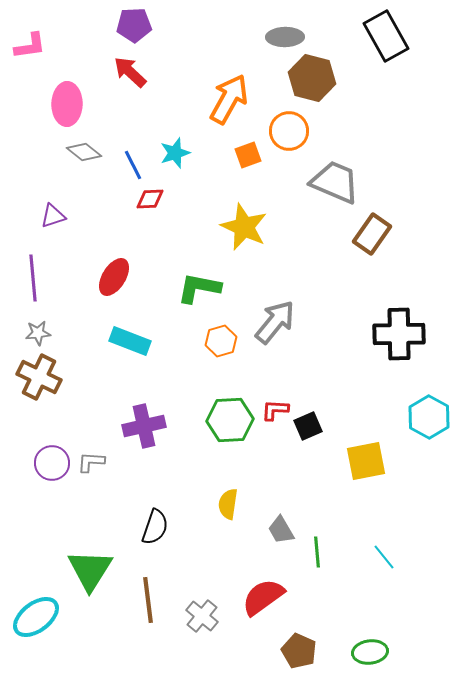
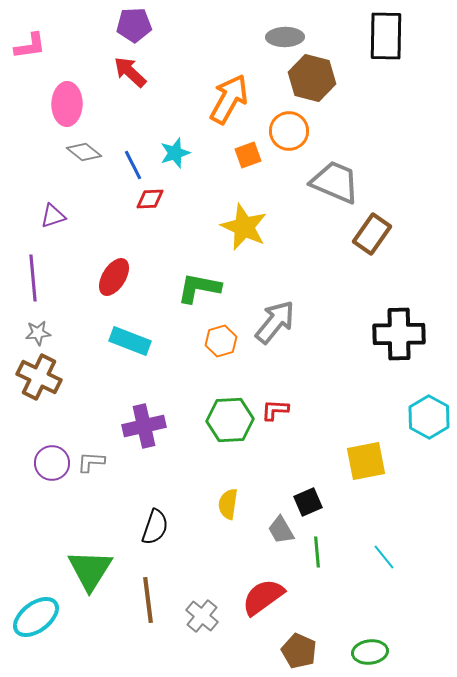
black rectangle at (386, 36): rotated 30 degrees clockwise
black square at (308, 426): moved 76 px down
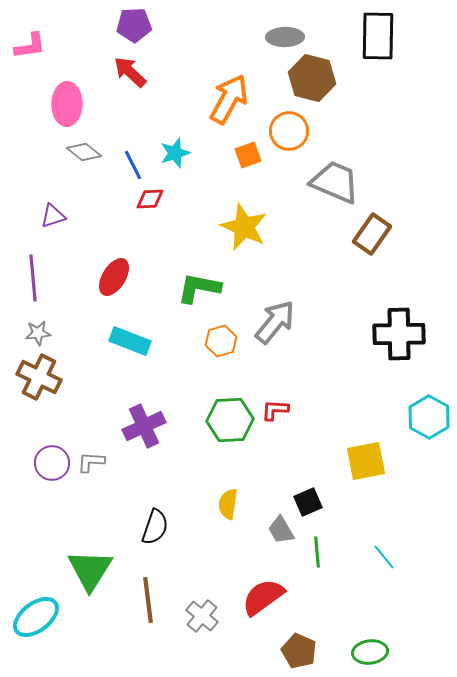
black rectangle at (386, 36): moved 8 px left
purple cross at (144, 426): rotated 12 degrees counterclockwise
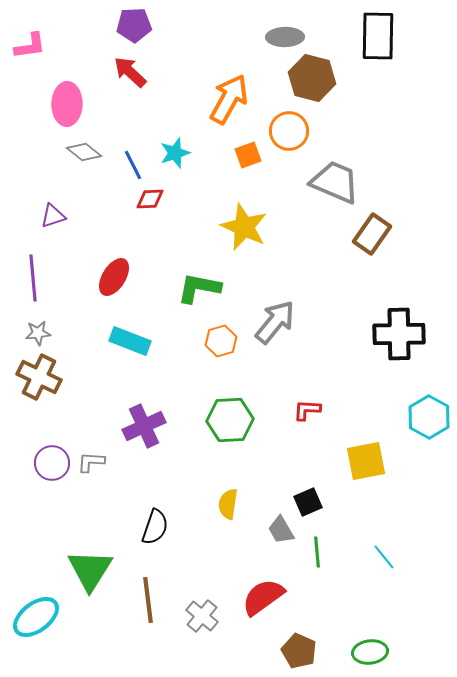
red L-shape at (275, 410): moved 32 px right
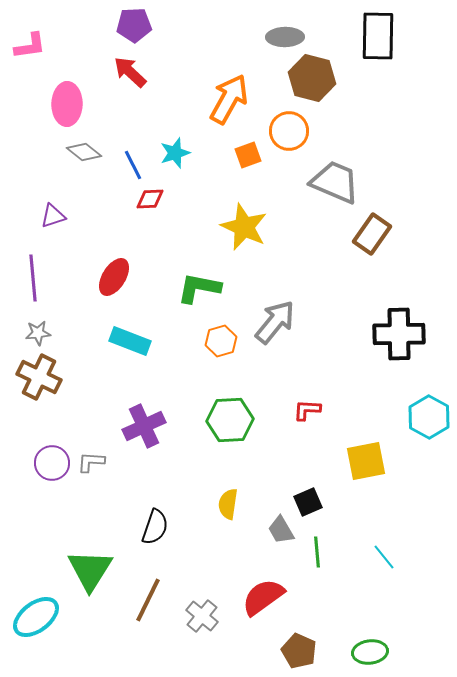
brown line at (148, 600): rotated 33 degrees clockwise
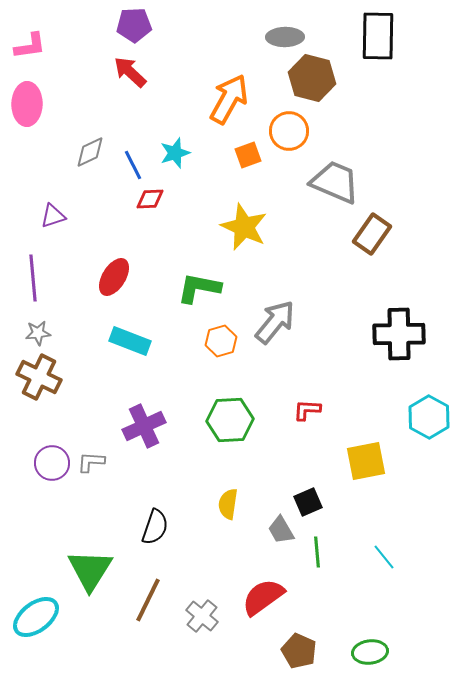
pink ellipse at (67, 104): moved 40 px left
gray diamond at (84, 152): moved 6 px right; rotated 64 degrees counterclockwise
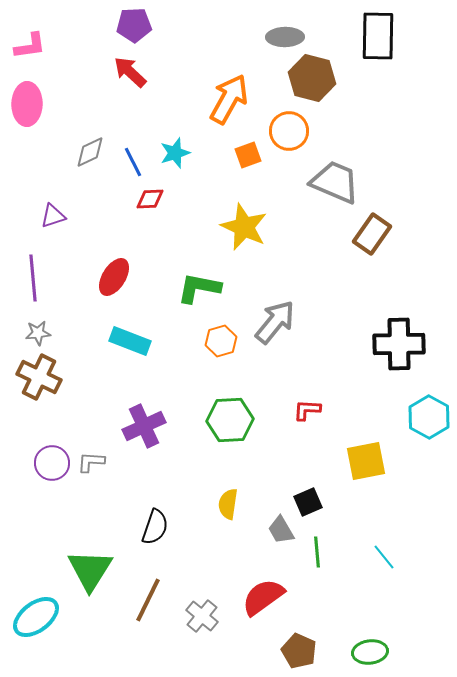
blue line at (133, 165): moved 3 px up
black cross at (399, 334): moved 10 px down
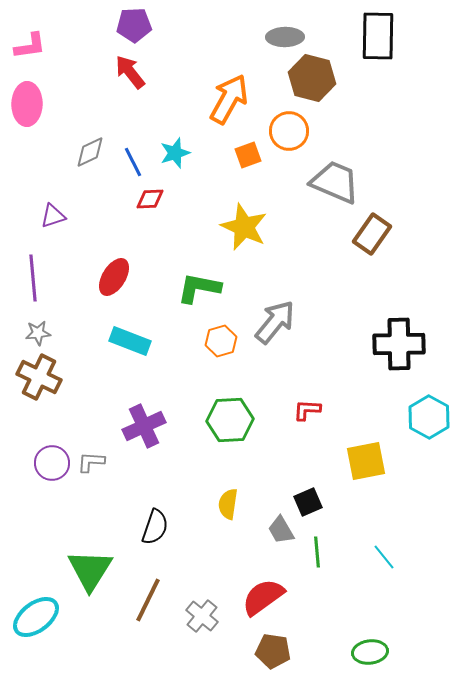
red arrow at (130, 72): rotated 9 degrees clockwise
brown pentagon at (299, 651): moved 26 px left; rotated 16 degrees counterclockwise
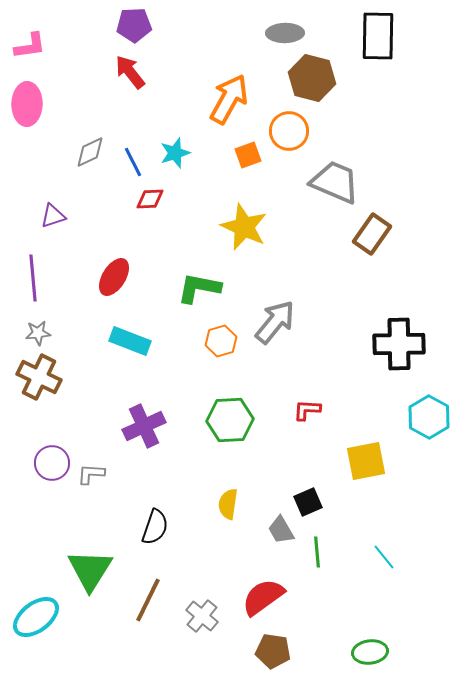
gray ellipse at (285, 37): moved 4 px up
gray L-shape at (91, 462): moved 12 px down
